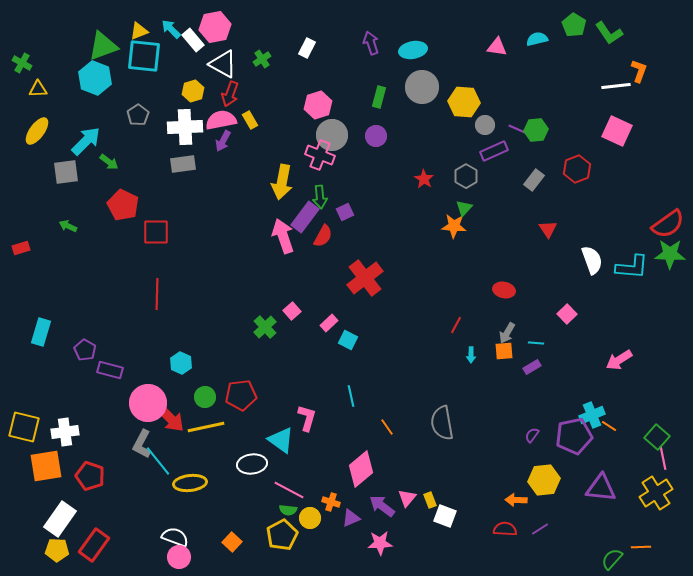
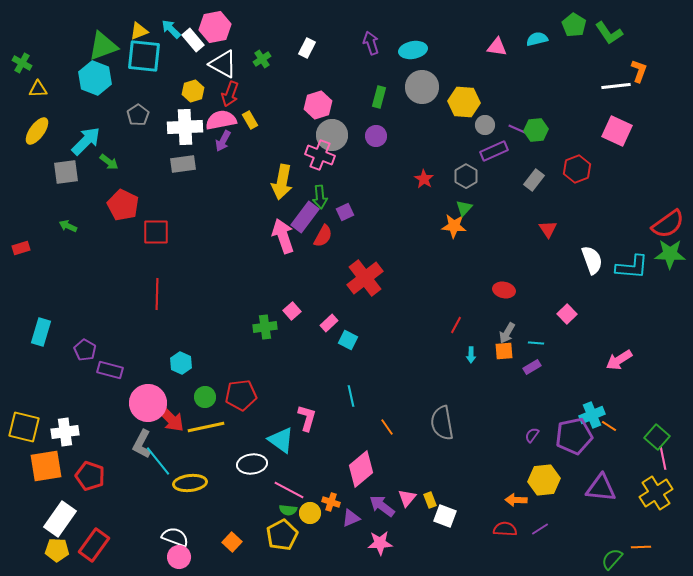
green cross at (265, 327): rotated 35 degrees clockwise
yellow circle at (310, 518): moved 5 px up
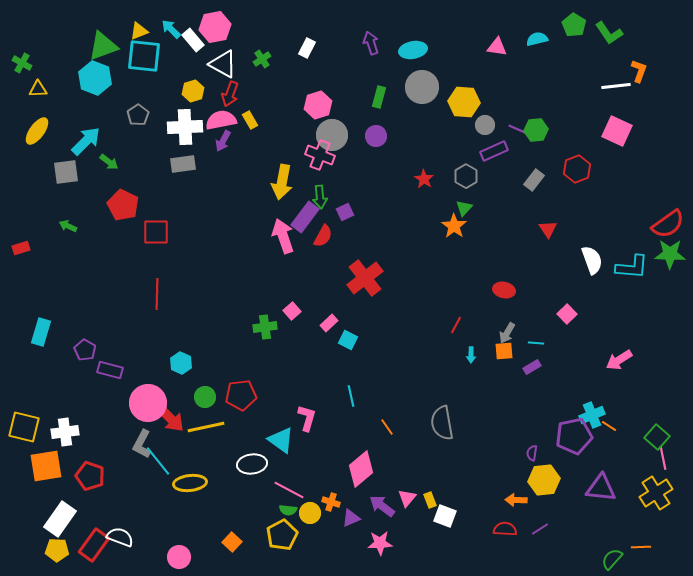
orange star at (454, 226): rotated 30 degrees clockwise
purple semicircle at (532, 435): moved 18 px down; rotated 28 degrees counterclockwise
white semicircle at (175, 537): moved 55 px left
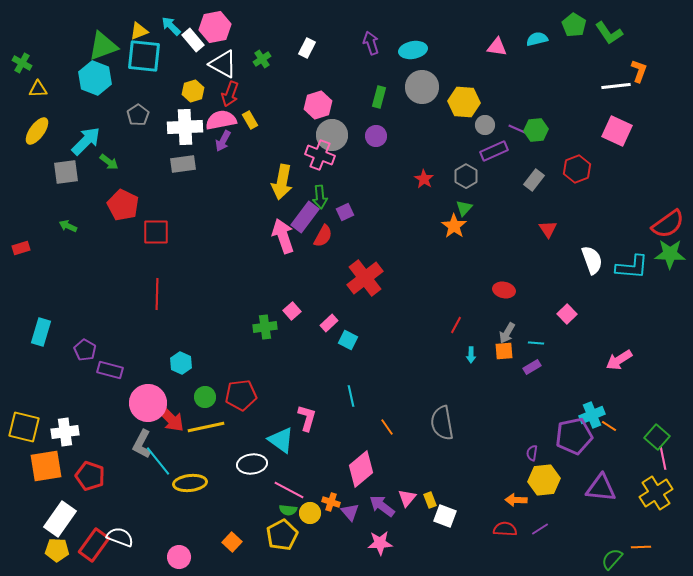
cyan arrow at (171, 29): moved 3 px up
purple triangle at (351, 518): moved 1 px left, 6 px up; rotated 48 degrees counterclockwise
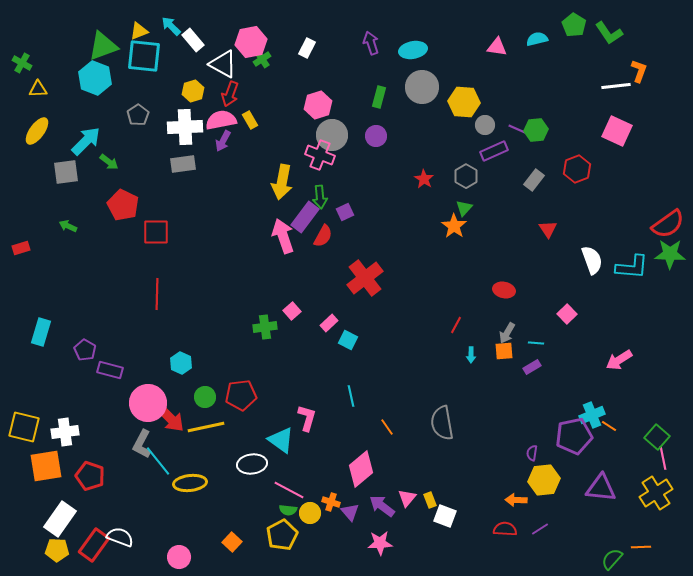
pink hexagon at (215, 27): moved 36 px right, 15 px down
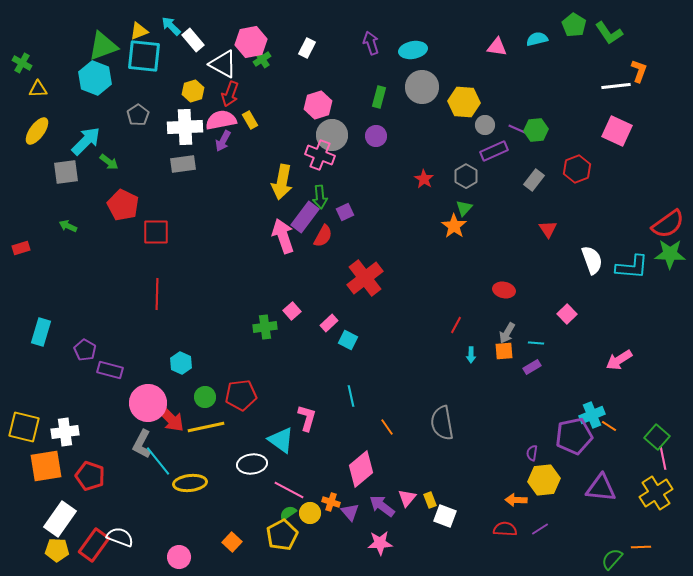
green semicircle at (288, 510): moved 3 px down; rotated 138 degrees clockwise
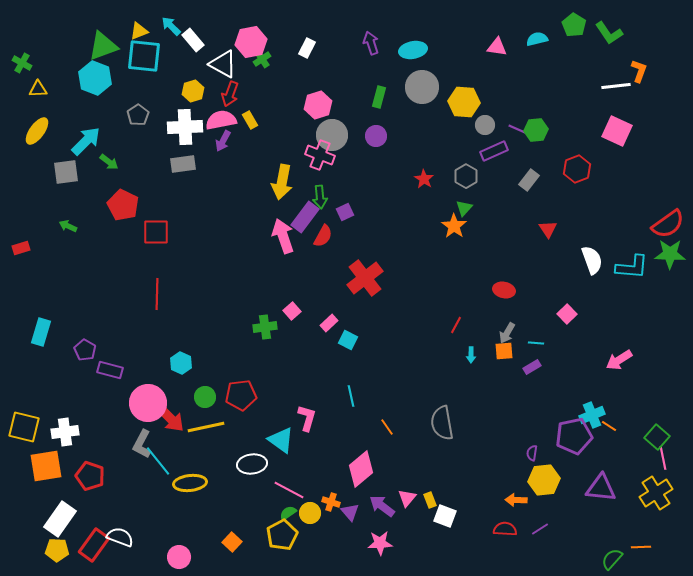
gray rectangle at (534, 180): moved 5 px left
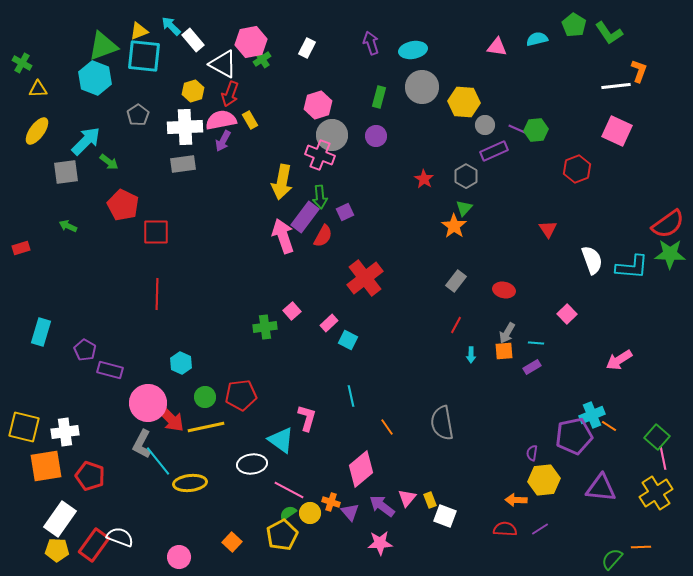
gray rectangle at (529, 180): moved 73 px left, 101 px down
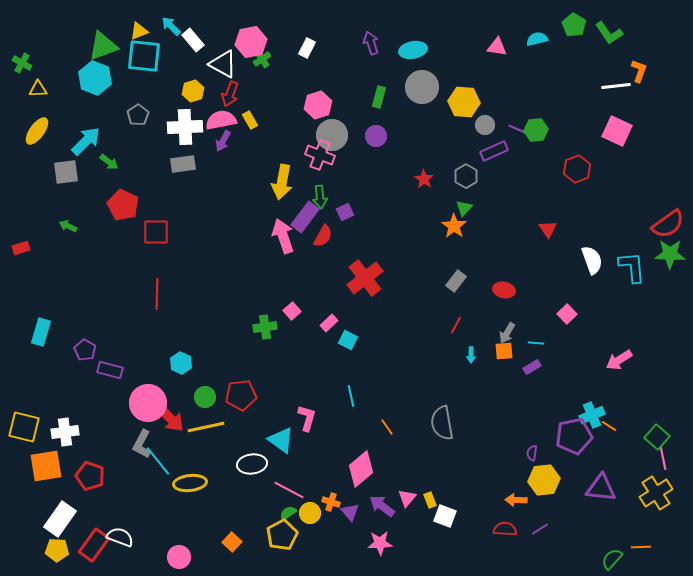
cyan L-shape at (632, 267): rotated 100 degrees counterclockwise
